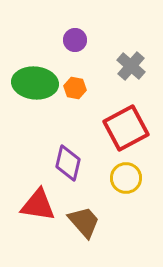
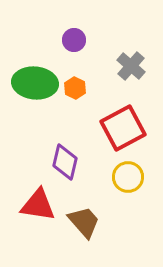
purple circle: moved 1 px left
orange hexagon: rotated 15 degrees clockwise
red square: moved 3 px left
purple diamond: moved 3 px left, 1 px up
yellow circle: moved 2 px right, 1 px up
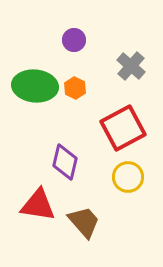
green ellipse: moved 3 px down
